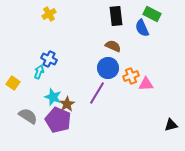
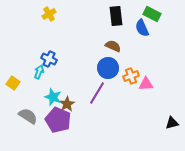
black triangle: moved 1 px right, 2 px up
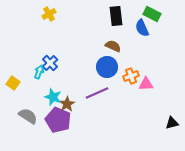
blue cross: moved 1 px right, 4 px down; rotated 21 degrees clockwise
blue circle: moved 1 px left, 1 px up
purple line: rotated 35 degrees clockwise
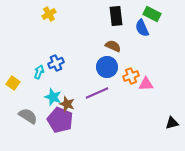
blue cross: moved 6 px right; rotated 21 degrees clockwise
brown star: rotated 21 degrees counterclockwise
purple pentagon: moved 2 px right
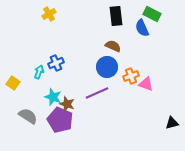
pink triangle: rotated 21 degrees clockwise
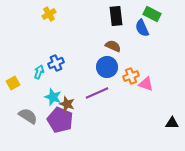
yellow square: rotated 24 degrees clockwise
black triangle: rotated 16 degrees clockwise
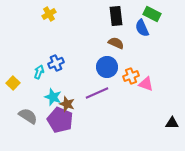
brown semicircle: moved 3 px right, 3 px up
yellow square: rotated 16 degrees counterclockwise
